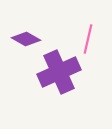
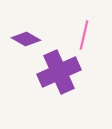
pink line: moved 4 px left, 4 px up
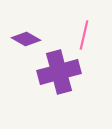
purple cross: rotated 9 degrees clockwise
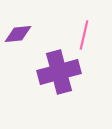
purple diamond: moved 8 px left, 5 px up; rotated 36 degrees counterclockwise
